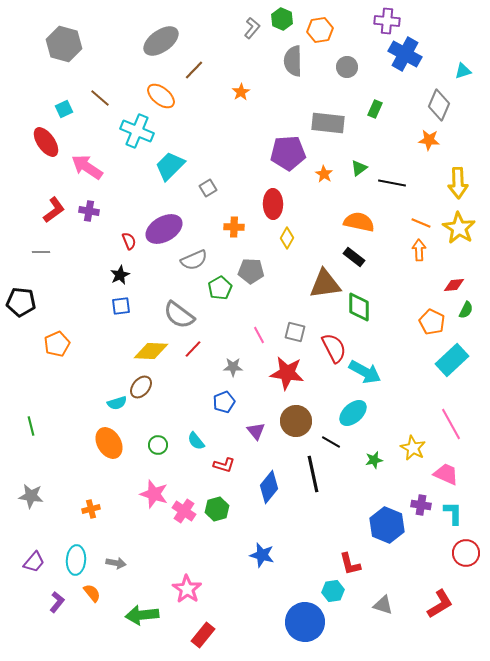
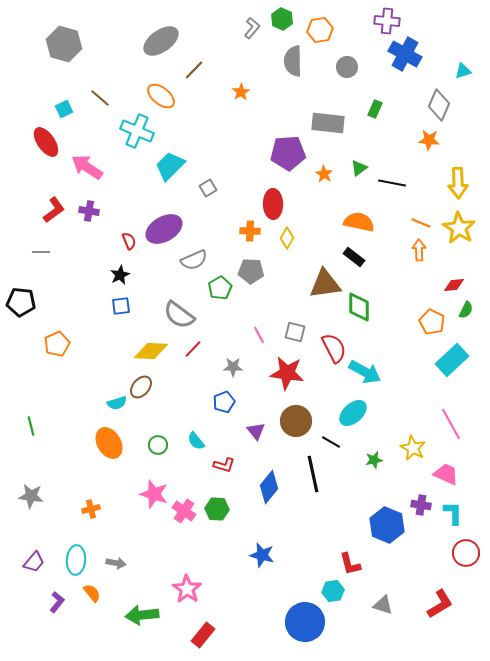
orange cross at (234, 227): moved 16 px right, 4 px down
green hexagon at (217, 509): rotated 20 degrees clockwise
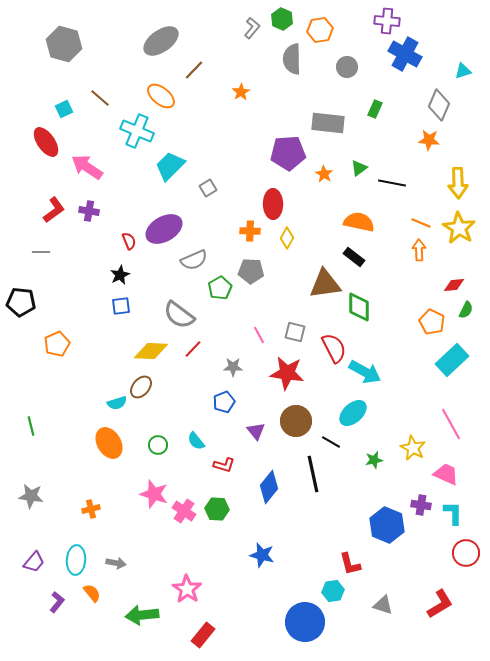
gray semicircle at (293, 61): moved 1 px left, 2 px up
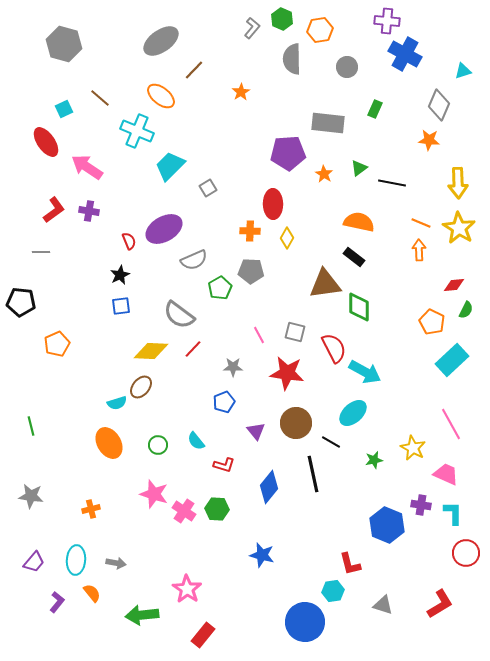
brown circle at (296, 421): moved 2 px down
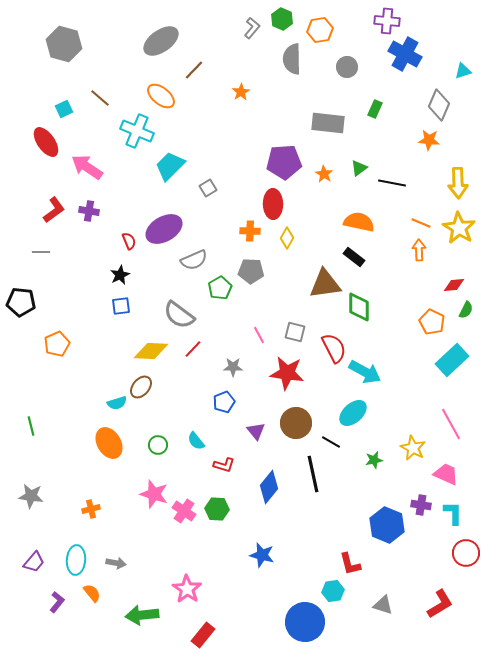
purple pentagon at (288, 153): moved 4 px left, 9 px down
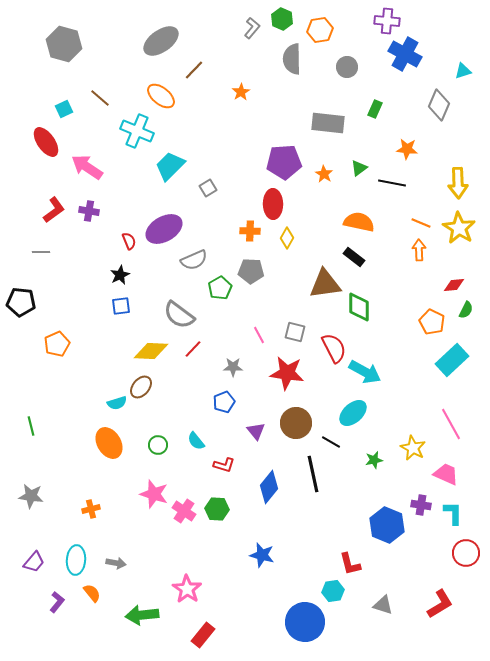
orange star at (429, 140): moved 22 px left, 9 px down
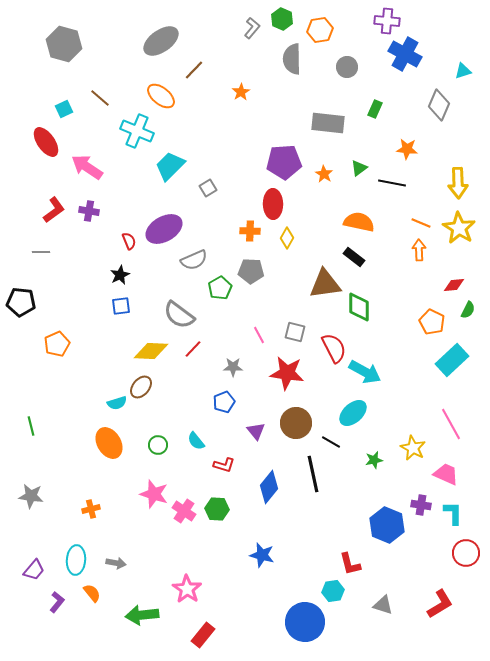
green semicircle at (466, 310): moved 2 px right
purple trapezoid at (34, 562): moved 8 px down
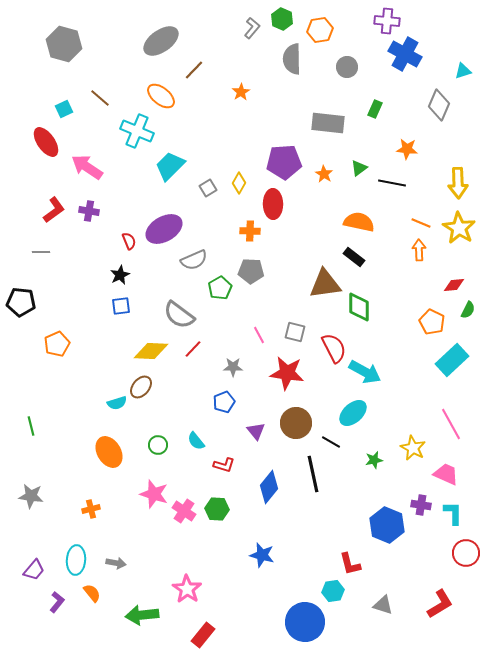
yellow diamond at (287, 238): moved 48 px left, 55 px up
orange ellipse at (109, 443): moved 9 px down
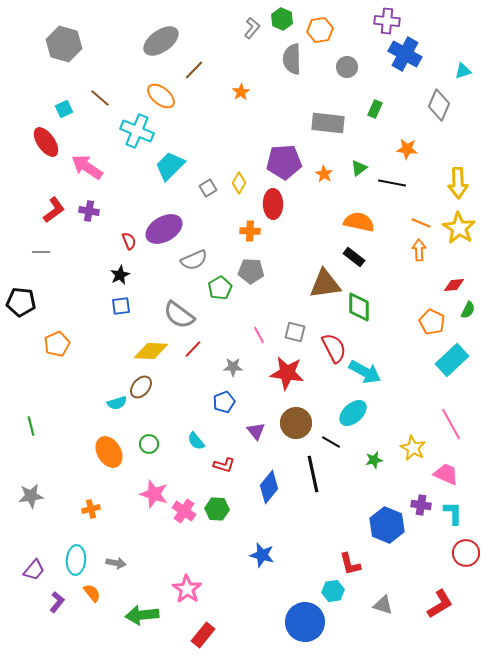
green circle at (158, 445): moved 9 px left, 1 px up
gray star at (31, 496): rotated 15 degrees counterclockwise
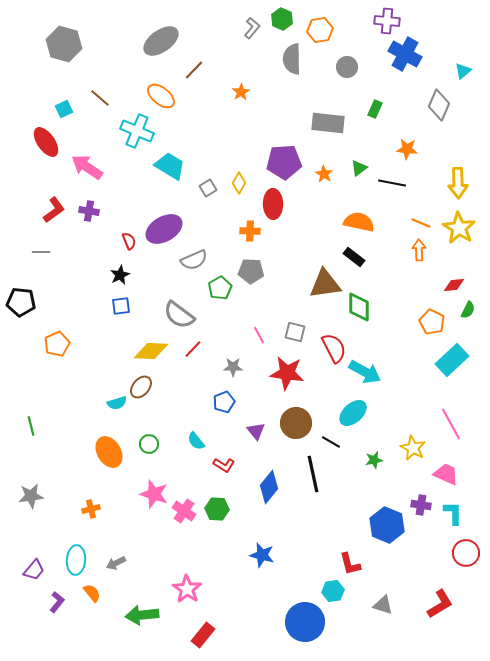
cyan triangle at (463, 71): rotated 24 degrees counterclockwise
cyan trapezoid at (170, 166): rotated 76 degrees clockwise
red L-shape at (224, 465): rotated 15 degrees clockwise
gray arrow at (116, 563): rotated 144 degrees clockwise
